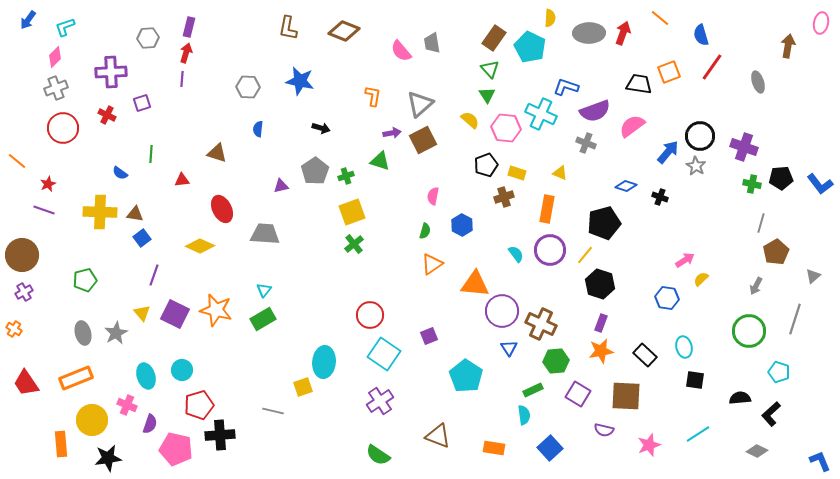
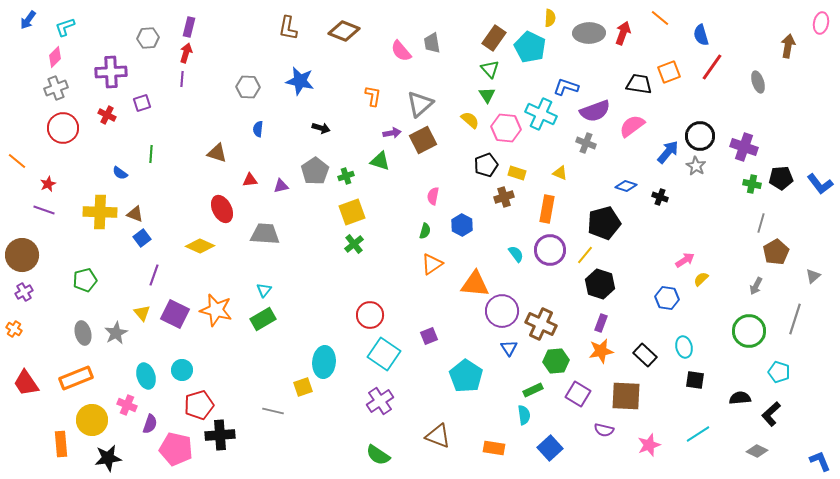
red triangle at (182, 180): moved 68 px right
brown triangle at (135, 214): rotated 12 degrees clockwise
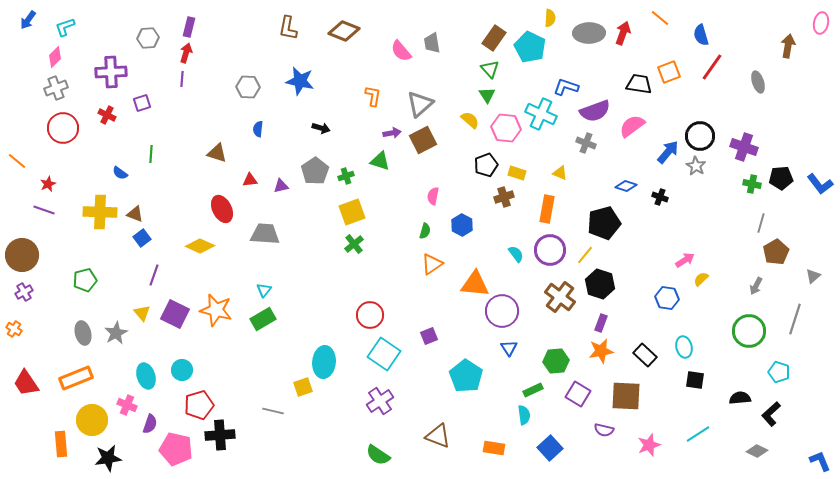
brown cross at (541, 324): moved 19 px right, 27 px up; rotated 12 degrees clockwise
